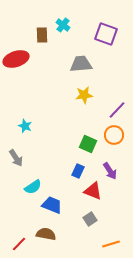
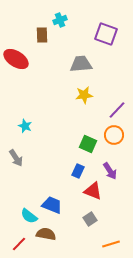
cyan cross: moved 3 px left, 5 px up; rotated 32 degrees clockwise
red ellipse: rotated 50 degrees clockwise
cyan semicircle: moved 4 px left, 29 px down; rotated 72 degrees clockwise
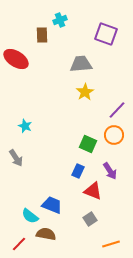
yellow star: moved 1 px right, 3 px up; rotated 24 degrees counterclockwise
cyan semicircle: moved 1 px right
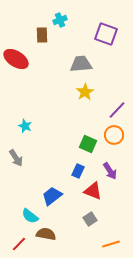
blue trapezoid: moved 9 px up; rotated 60 degrees counterclockwise
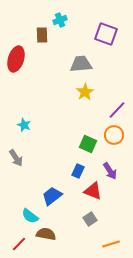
red ellipse: rotated 75 degrees clockwise
cyan star: moved 1 px left, 1 px up
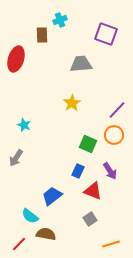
yellow star: moved 13 px left, 11 px down
gray arrow: rotated 66 degrees clockwise
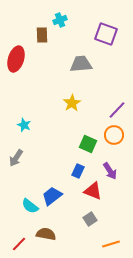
cyan semicircle: moved 10 px up
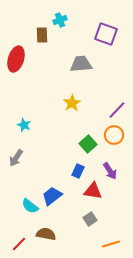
green square: rotated 24 degrees clockwise
red triangle: rotated 12 degrees counterclockwise
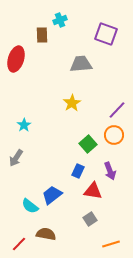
cyan star: rotated 16 degrees clockwise
purple arrow: rotated 12 degrees clockwise
blue trapezoid: moved 1 px up
